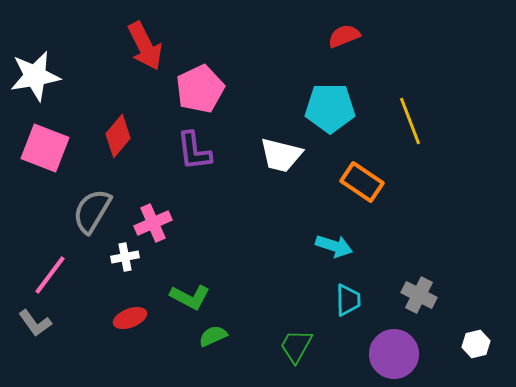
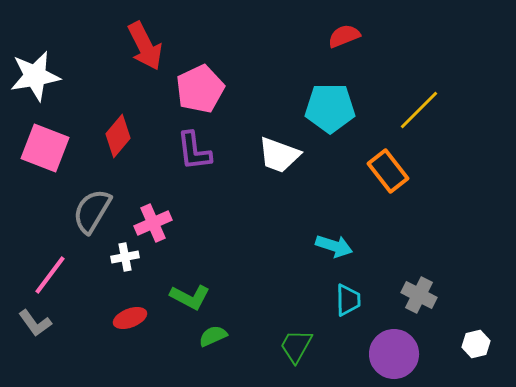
yellow line: moved 9 px right, 11 px up; rotated 66 degrees clockwise
white trapezoid: moved 2 px left; rotated 6 degrees clockwise
orange rectangle: moved 26 px right, 11 px up; rotated 18 degrees clockwise
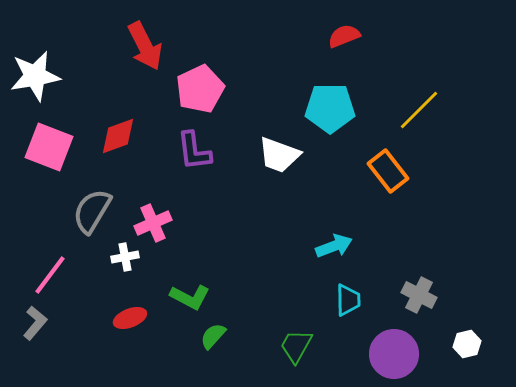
red diamond: rotated 30 degrees clockwise
pink square: moved 4 px right, 1 px up
cyan arrow: rotated 39 degrees counterclockwise
gray L-shape: rotated 104 degrees counterclockwise
green semicircle: rotated 24 degrees counterclockwise
white hexagon: moved 9 px left
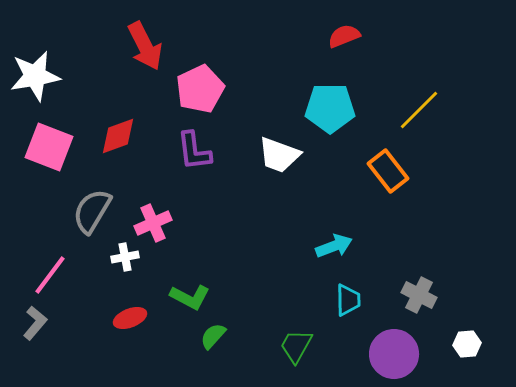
white hexagon: rotated 8 degrees clockwise
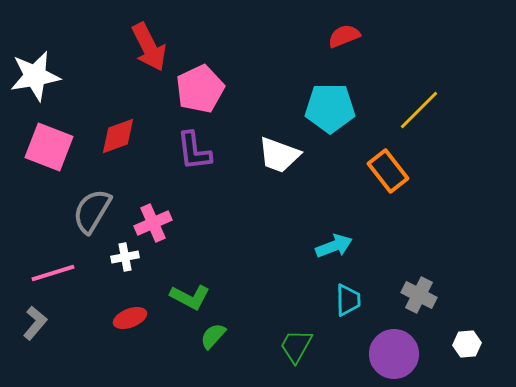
red arrow: moved 4 px right, 1 px down
pink line: moved 3 px right, 2 px up; rotated 36 degrees clockwise
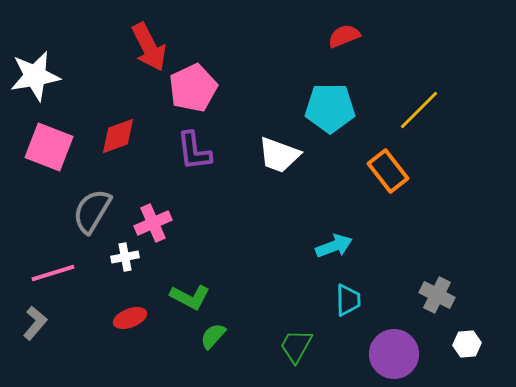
pink pentagon: moved 7 px left, 1 px up
gray cross: moved 18 px right
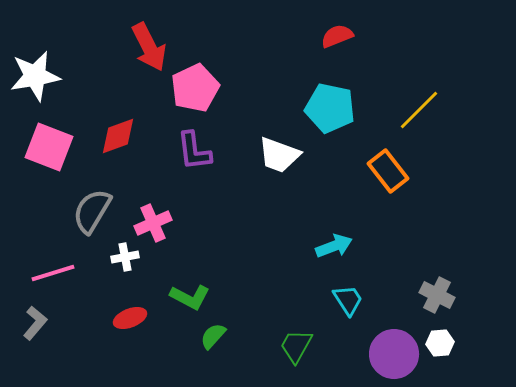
red semicircle: moved 7 px left
pink pentagon: moved 2 px right
cyan pentagon: rotated 12 degrees clockwise
cyan trapezoid: rotated 32 degrees counterclockwise
white hexagon: moved 27 px left, 1 px up
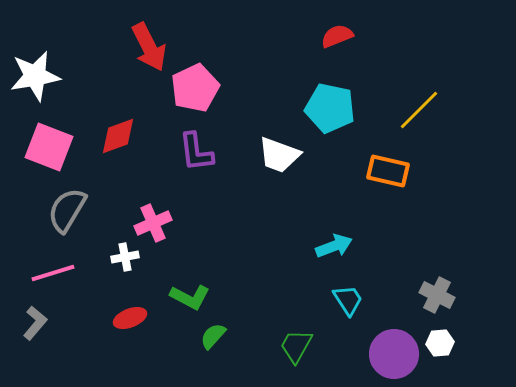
purple L-shape: moved 2 px right, 1 px down
orange rectangle: rotated 39 degrees counterclockwise
gray semicircle: moved 25 px left, 1 px up
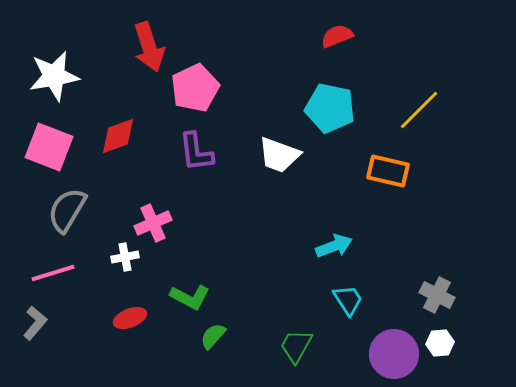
red arrow: rotated 9 degrees clockwise
white star: moved 19 px right
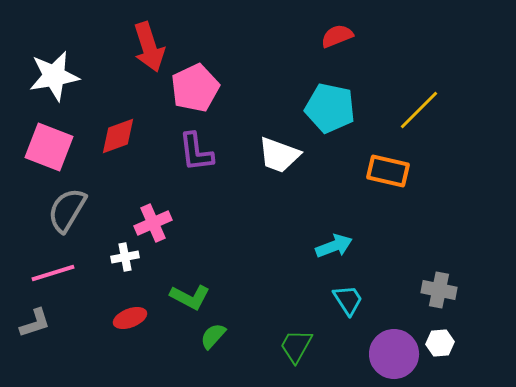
gray cross: moved 2 px right, 5 px up; rotated 16 degrees counterclockwise
gray L-shape: rotated 32 degrees clockwise
